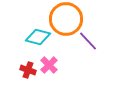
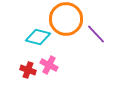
purple line: moved 8 px right, 7 px up
pink cross: rotated 18 degrees counterclockwise
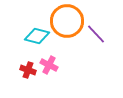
orange circle: moved 1 px right, 2 px down
cyan diamond: moved 1 px left, 1 px up
